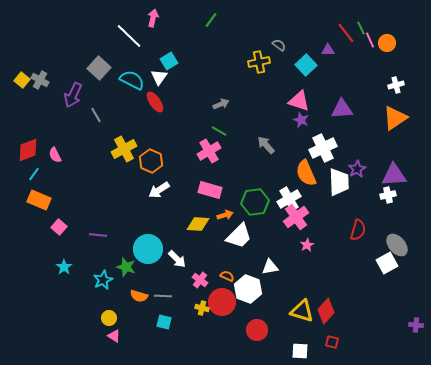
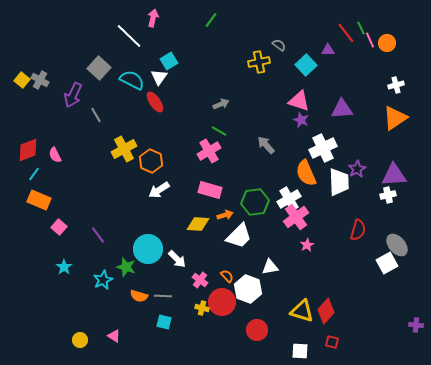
purple line at (98, 235): rotated 48 degrees clockwise
orange semicircle at (227, 276): rotated 24 degrees clockwise
yellow circle at (109, 318): moved 29 px left, 22 px down
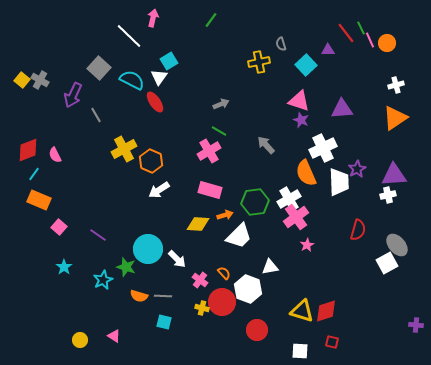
gray semicircle at (279, 45): moved 2 px right, 1 px up; rotated 144 degrees counterclockwise
purple line at (98, 235): rotated 18 degrees counterclockwise
orange semicircle at (227, 276): moved 3 px left, 3 px up
red diamond at (326, 311): rotated 30 degrees clockwise
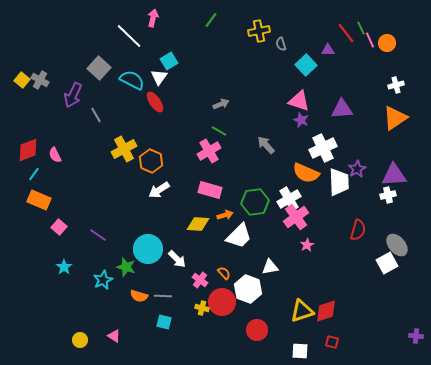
yellow cross at (259, 62): moved 31 px up
orange semicircle at (306, 173): rotated 44 degrees counterclockwise
yellow triangle at (302, 311): rotated 35 degrees counterclockwise
purple cross at (416, 325): moved 11 px down
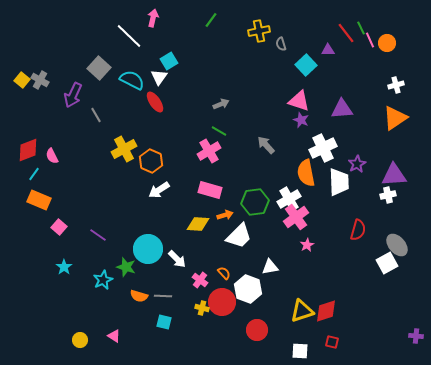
pink semicircle at (55, 155): moved 3 px left, 1 px down
purple star at (357, 169): moved 5 px up
orange semicircle at (306, 173): rotated 56 degrees clockwise
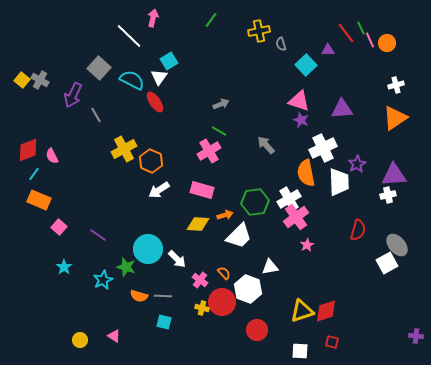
pink rectangle at (210, 190): moved 8 px left
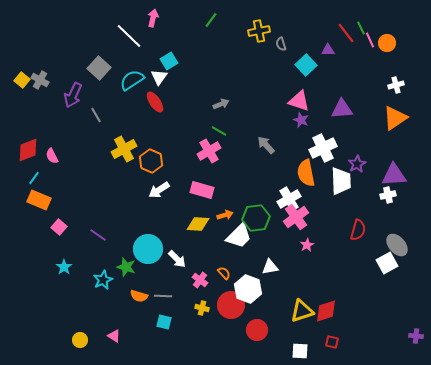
cyan semicircle at (132, 80): rotated 60 degrees counterclockwise
cyan line at (34, 174): moved 4 px down
white trapezoid at (339, 182): moved 2 px right, 1 px up
green hexagon at (255, 202): moved 1 px right, 16 px down
red circle at (222, 302): moved 9 px right, 3 px down
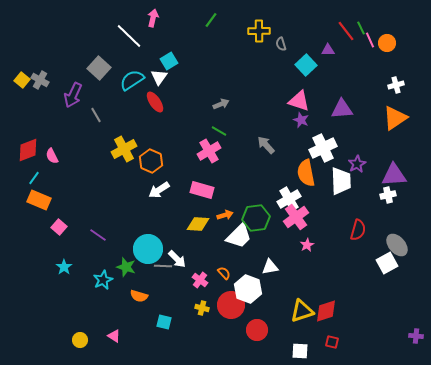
yellow cross at (259, 31): rotated 10 degrees clockwise
red line at (346, 33): moved 2 px up
gray line at (163, 296): moved 30 px up
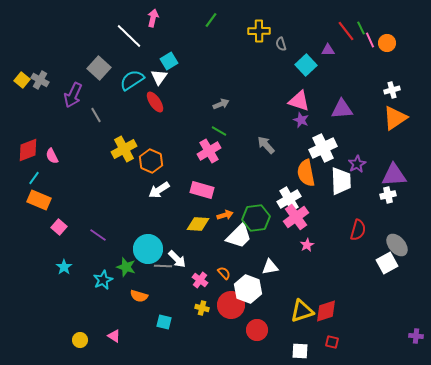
white cross at (396, 85): moved 4 px left, 5 px down
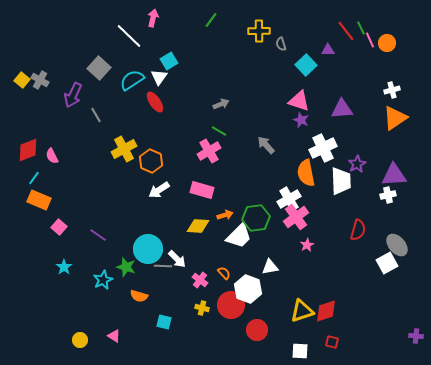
yellow diamond at (198, 224): moved 2 px down
